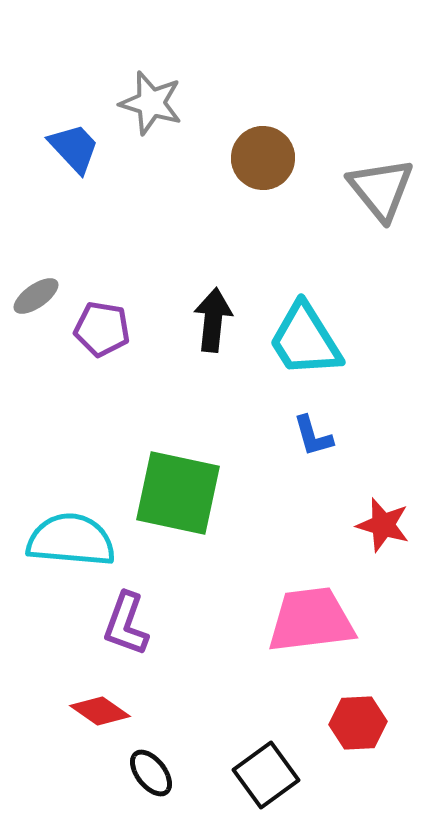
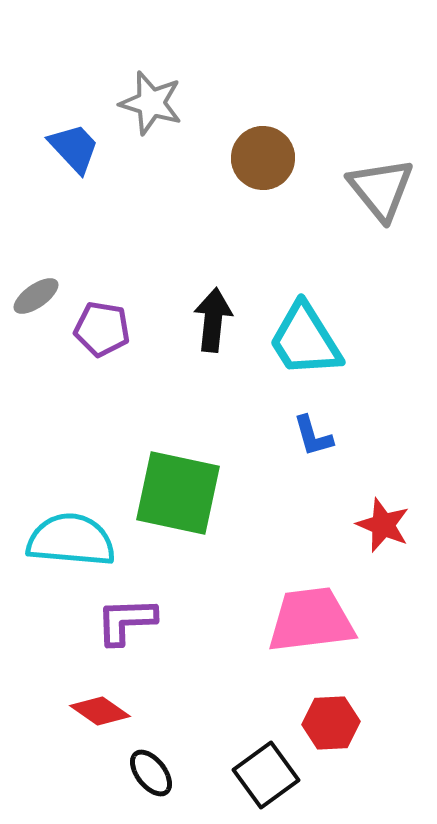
red star: rotated 6 degrees clockwise
purple L-shape: moved 3 px up; rotated 68 degrees clockwise
red hexagon: moved 27 px left
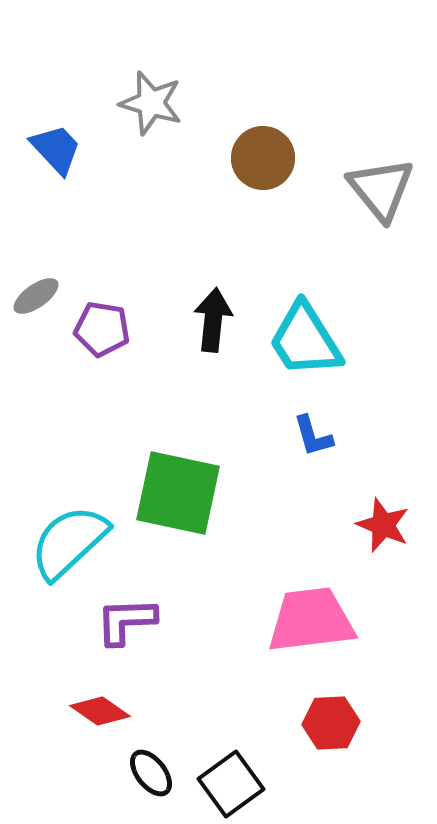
blue trapezoid: moved 18 px left, 1 px down
cyan semicircle: moved 2 px left, 2 px down; rotated 48 degrees counterclockwise
black square: moved 35 px left, 9 px down
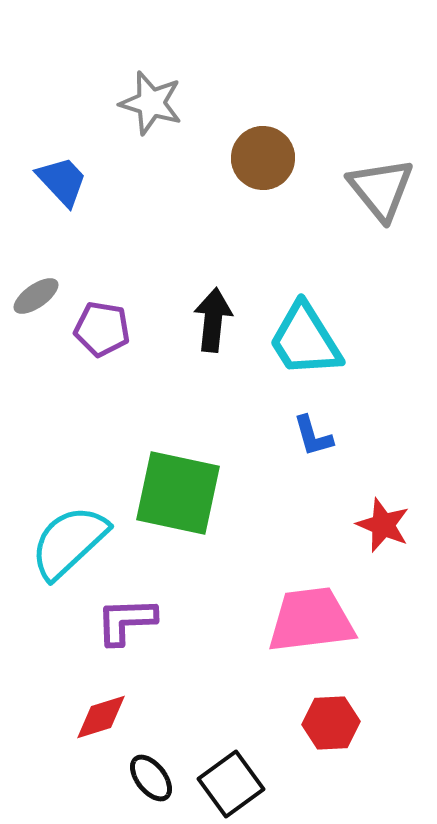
blue trapezoid: moved 6 px right, 32 px down
red diamond: moved 1 px right, 6 px down; rotated 52 degrees counterclockwise
black ellipse: moved 5 px down
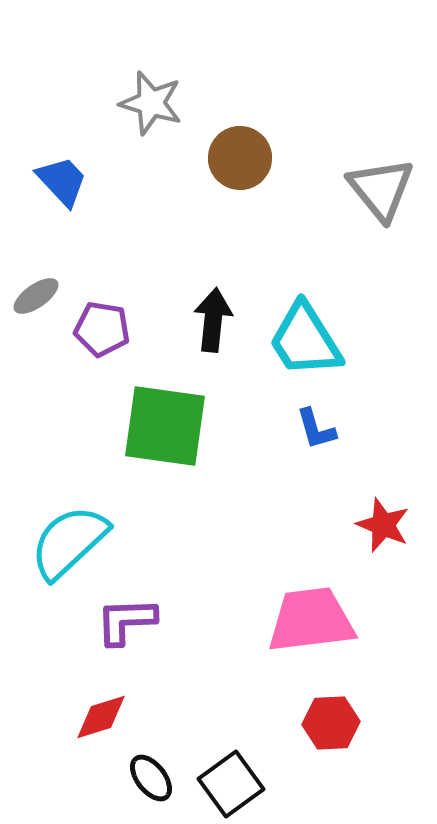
brown circle: moved 23 px left
blue L-shape: moved 3 px right, 7 px up
green square: moved 13 px left, 67 px up; rotated 4 degrees counterclockwise
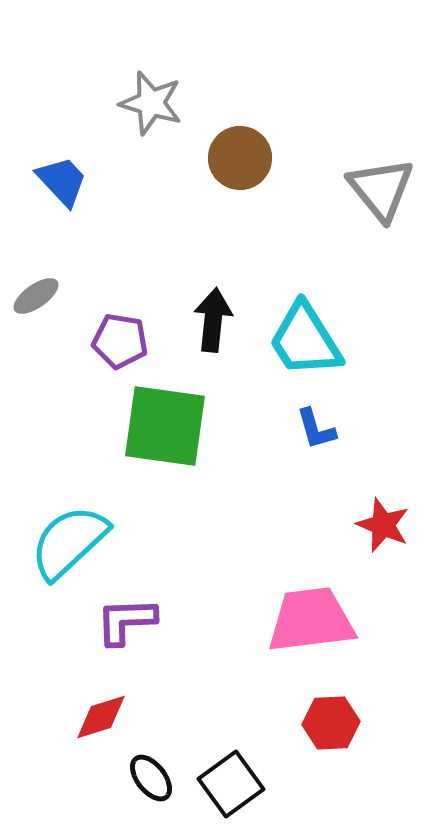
purple pentagon: moved 18 px right, 12 px down
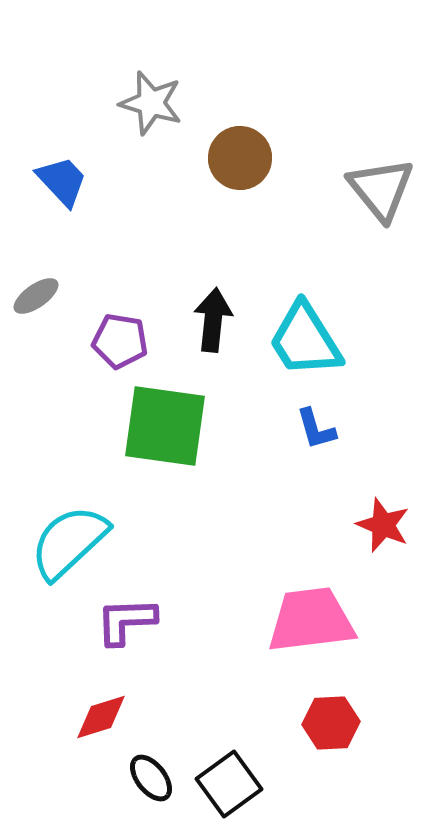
black square: moved 2 px left
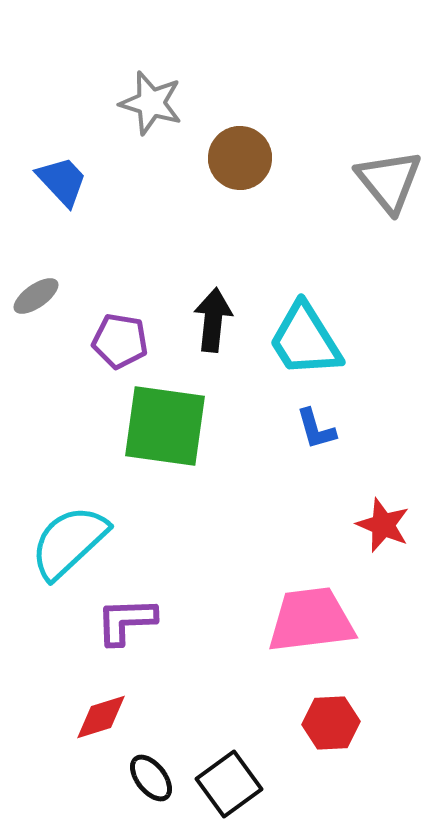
gray triangle: moved 8 px right, 8 px up
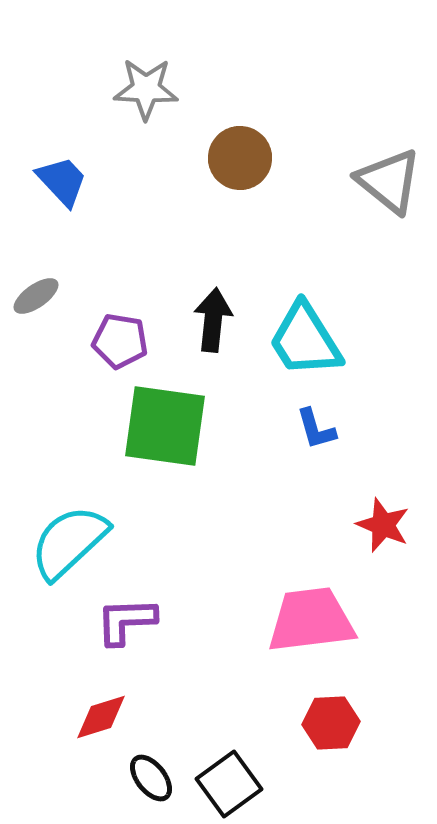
gray star: moved 5 px left, 14 px up; rotated 14 degrees counterclockwise
gray triangle: rotated 12 degrees counterclockwise
